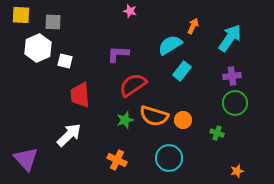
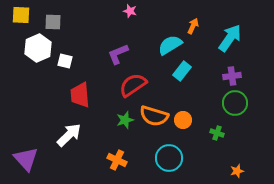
purple L-shape: rotated 25 degrees counterclockwise
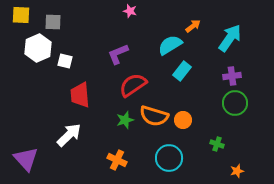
orange arrow: rotated 28 degrees clockwise
green cross: moved 11 px down
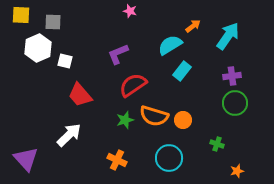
cyan arrow: moved 2 px left, 2 px up
red trapezoid: rotated 36 degrees counterclockwise
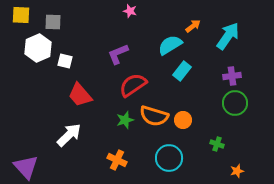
purple triangle: moved 8 px down
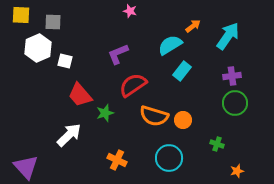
green star: moved 20 px left, 7 px up
